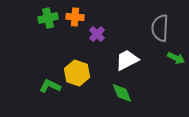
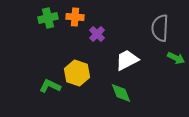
green diamond: moved 1 px left
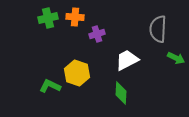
gray semicircle: moved 2 px left, 1 px down
purple cross: rotated 28 degrees clockwise
green diamond: rotated 25 degrees clockwise
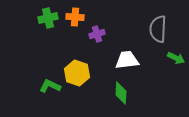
white trapezoid: rotated 20 degrees clockwise
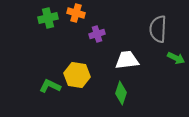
orange cross: moved 1 px right, 4 px up; rotated 12 degrees clockwise
yellow hexagon: moved 2 px down; rotated 10 degrees counterclockwise
green diamond: rotated 15 degrees clockwise
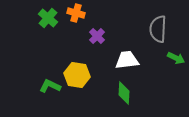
green cross: rotated 36 degrees counterclockwise
purple cross: moved 2 px down; rotated 28 degrees counterclockwise
green diamond: moved 3 px right; rotated 15 degrees counterclockwise
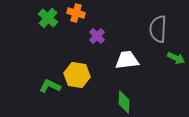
green diamond: moved 9 px down
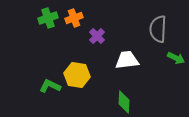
orange cross: moved 2 px left, 5 px down; rotated 36 degrees counterclockwise
green cross: rotated 30 degrees clockwise
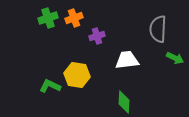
purple cross: rotated 28 degrees clockwise
green arrow: moved 1 px left
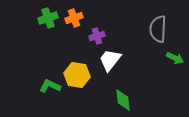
white trapezoid: moved 17 px left; rotated 45 degrees counterclockwise
green diamond: moved 1 px left, 2 px up; rotated 10 degrees counterclockwise
